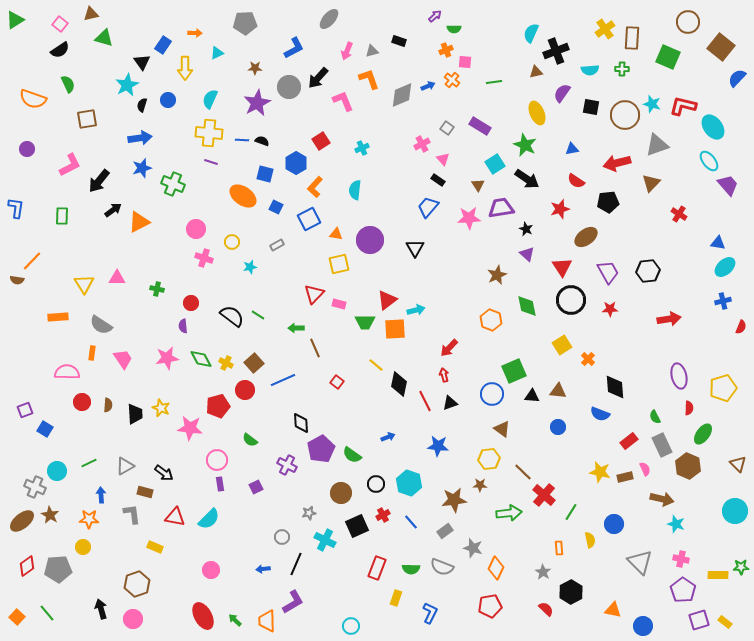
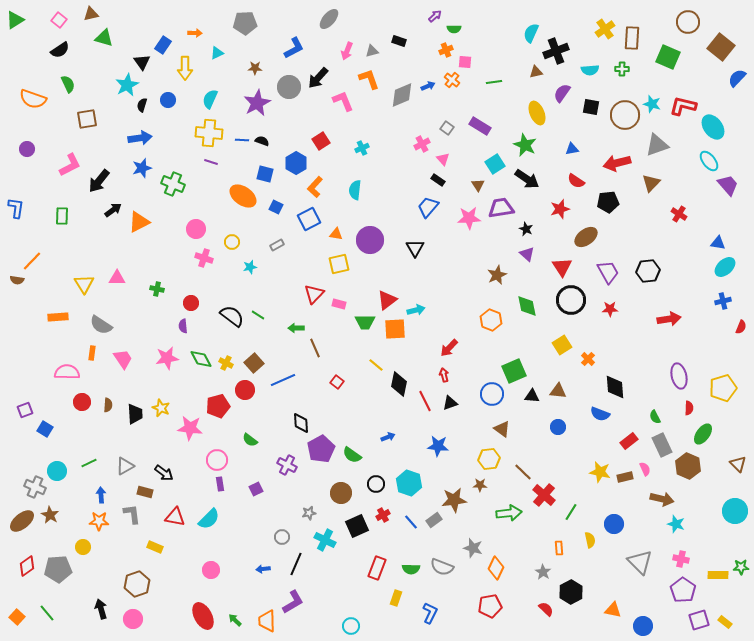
pink square at (60, 24): moved 1 px left, 4 px up
purple square at (256, 487): moved 2 px down
orange star at (89, 519): moved 10 px right, 2 px down
gray rectangle at (445, 531): moved 11 px left, 11 px up
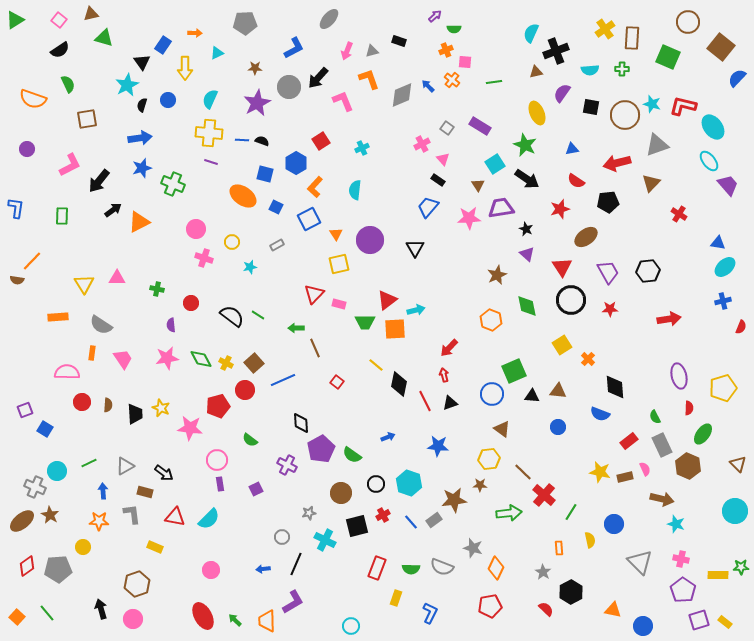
blue arrow at (428, 86): rotated 112 degrees counterclockwise
orange triangle at (336, 234): rotated 48 degrees clockwise
purple semicircle at (183, 326): moved 12 px left, 1 px up
blue arrow at (101, 495): moved 2 px right, 4 px up
black square at (357, 526): rotated 10 degrees clockwise
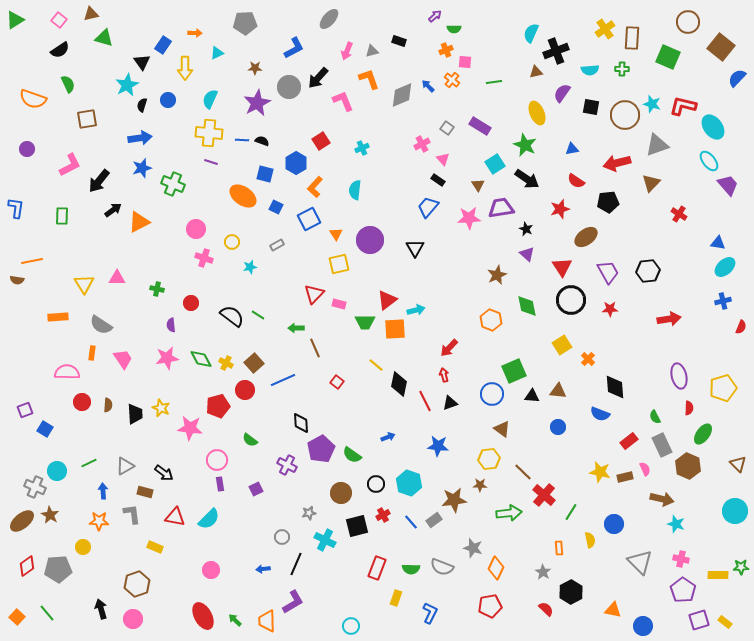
orange line at (32, 261): rotated 35 degrees clockwise
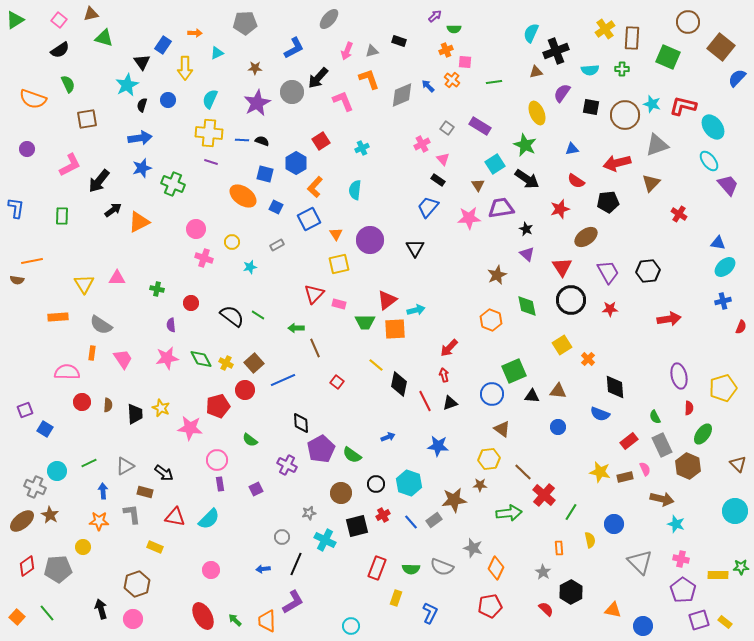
gray circle at (289, 87): moved 3 px right, 5 px down
